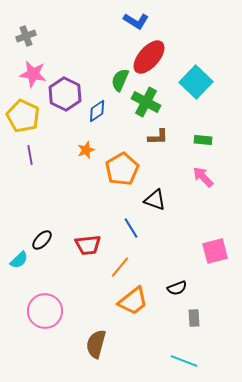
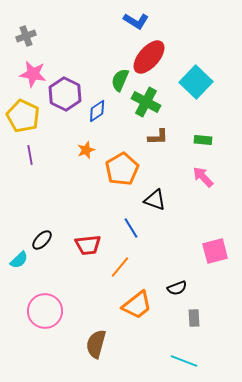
orange trapezoid: moved 4 px right, 4 px down
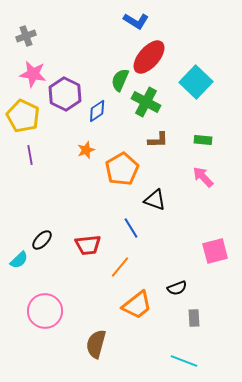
brown L-shape: moved 3 px down
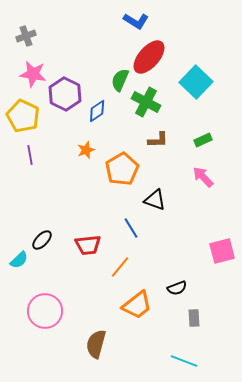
green rectangle: rotated 30 degrees counterclockwise
pink square: moved 7 px right
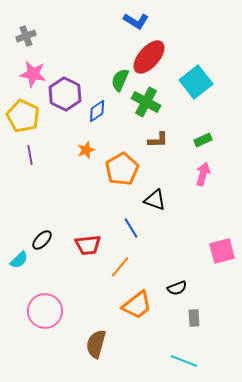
cyan square: rotated 8 degrees clockwise
pink arrow: moved 3 px up; rotated 60 degrees clockwise
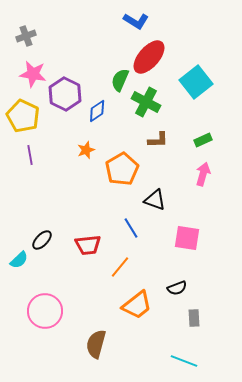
pink square: moved 35 px left, 13 px up; rotated 24 degrees clockwise
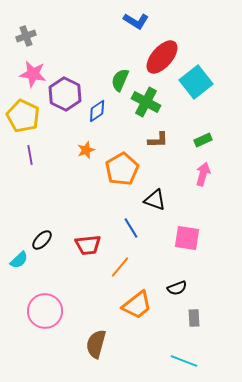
red ellipse: moved 13 px right
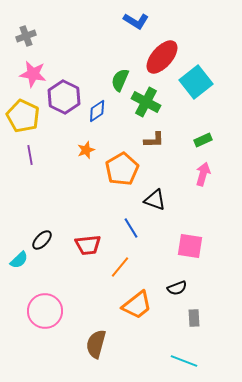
purple hexagon: moved 1 px left, 3 px down
brown L-shape: moved 4 px left
pink square: moved 3 px right, 8 px down
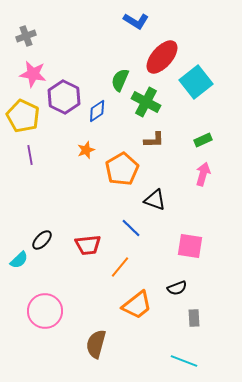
blue line: rotated 15 degrees counterclockwise
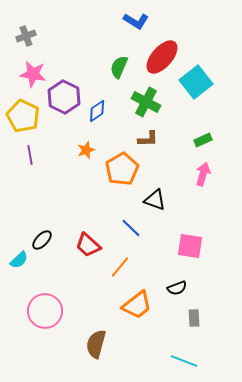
green semicircle: moved 1 px left, 13 px up
brown L-shape: moved 6 px left, 1 px up
red trapezoid: rotated 48 degrees clockwise
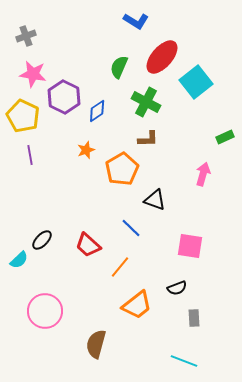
green rectangle: moved 22 px right, 3 px up
